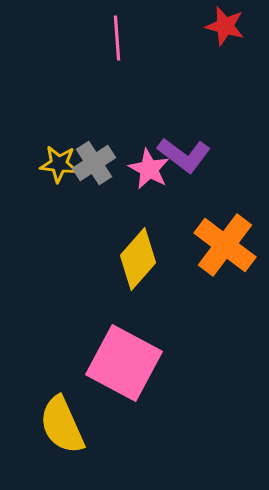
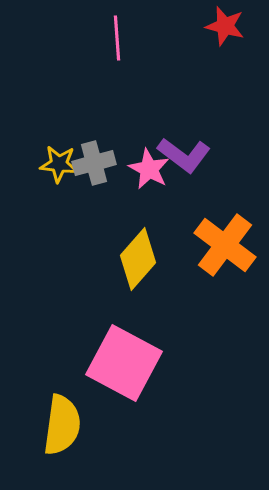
gray cross: rotated 18 degrees clockwise
yellow semicircle: rotated 148 degrees counterclockwise
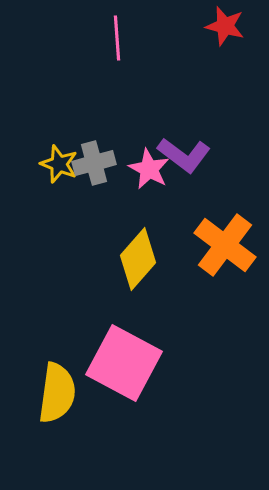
yellow star: rotated 15 degrees clockwise
yellow semicircle: moved 5 px left, 32 px up
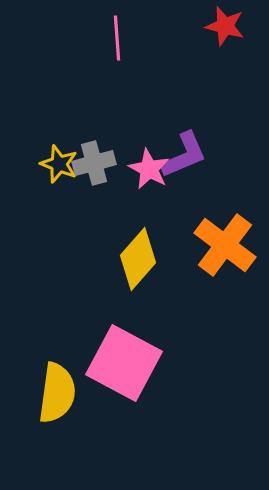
purple L-shape: rotated 60 degrees counterclockwise
